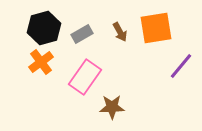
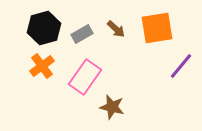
orange square: moved 1 px right
brown arrow: moved 4 px left, 3 px up; rotated 18 degrees counterclockwise
orange cross: moved 1 px right, 4 px down
brown star: rotated 15 degrees clockwise
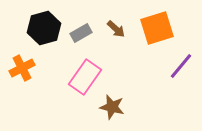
orange square: rotated 8 degrees counterclockwise
gray rectangle: moved 1 px left, 1 px up
orange cross: moved 20 px left, 2 px down; rotated 10 degrees clockwise
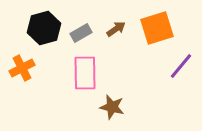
brown arrow: rotated 78 degrees counterclockwise
pink rectangle: moved 4 px up; rotated 36 degrees counterclockwise
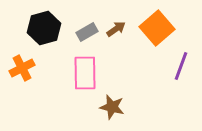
orange square: rotated 24 degrees counterclockwise
gray rectangle: moved 6 px right, 1 px up
purple line: rotated 20 degrees counterclockwise
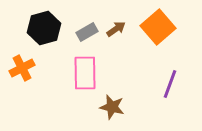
orange square: moved 1 px right, 1 px up
purple line: moved 11 px left, 18 px down
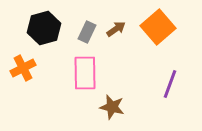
gray rectangle: rotated 35 degrees counterclockwise
orange cross: moved 1 px right
